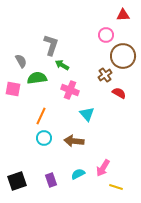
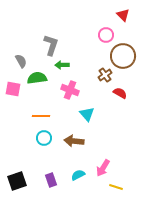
red triangle: rotated 48 degrees clockwise
green arrow: rotated 32 degrees counterclockwise
red semicircle: moved 1 px right
orange line: rotated 66 degrees clockwise
cyan semicircle: moved 1 px down
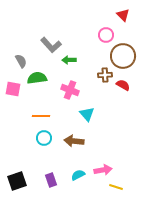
gray L-shape: rotated 120 degrees clockwise
green arrow: moved 7 px right, 5 px up
brown cross: rotated 32 degrees clockwise
red semicircle: moved 3 px right, 8 px up
pink arrow: moved 2 px down; rotated 132 degrees counterclockwise
